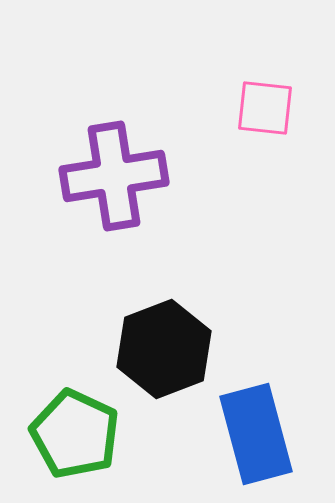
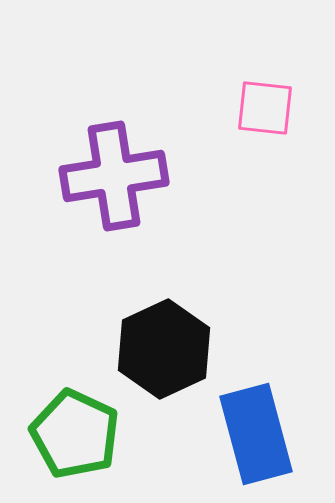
black hexagon: rotated 4 degrees counterclockwise
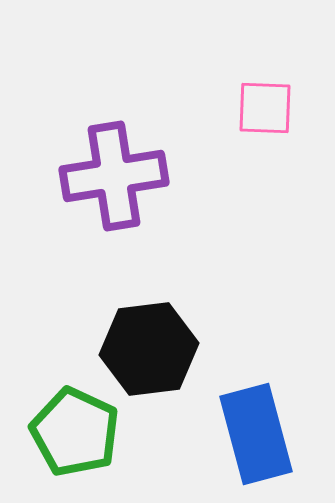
pink square: rotated 4 degrees counterclockwise
black hexagon: moved 15 px left; rotated 18 degrees clockwise
green pentagon: moved 2 px up
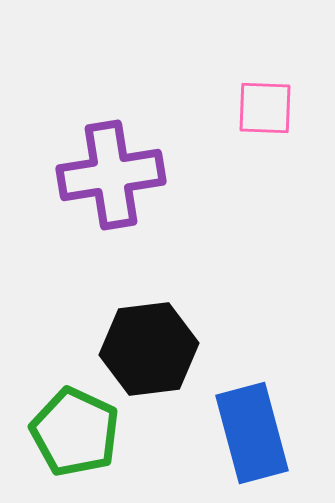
purple cross: moved 3 px left, 1 px up
blue rectangle: moved 4 px left, 1 px up
